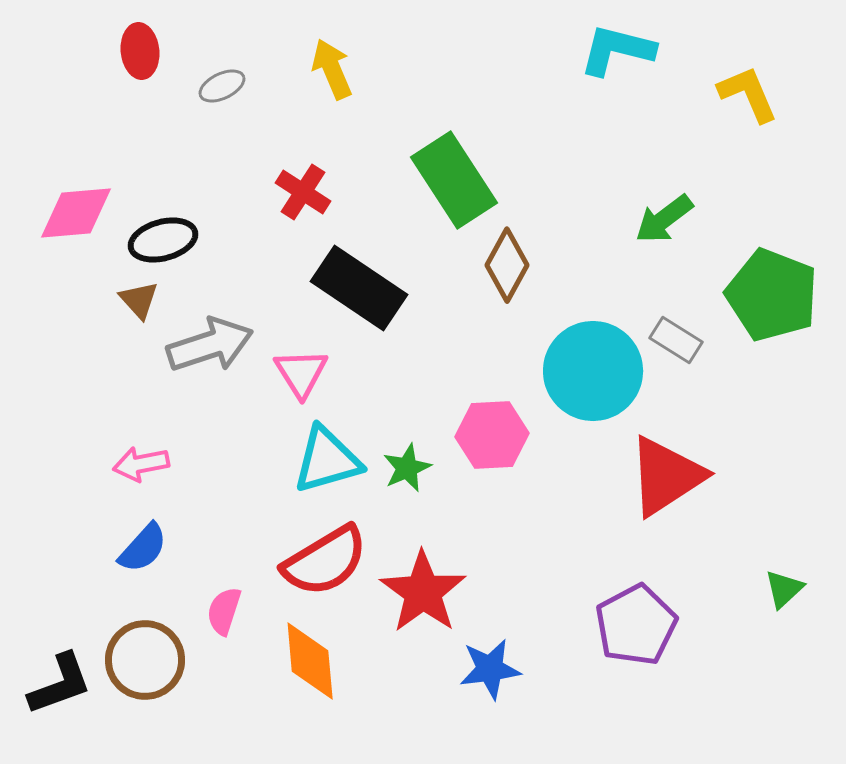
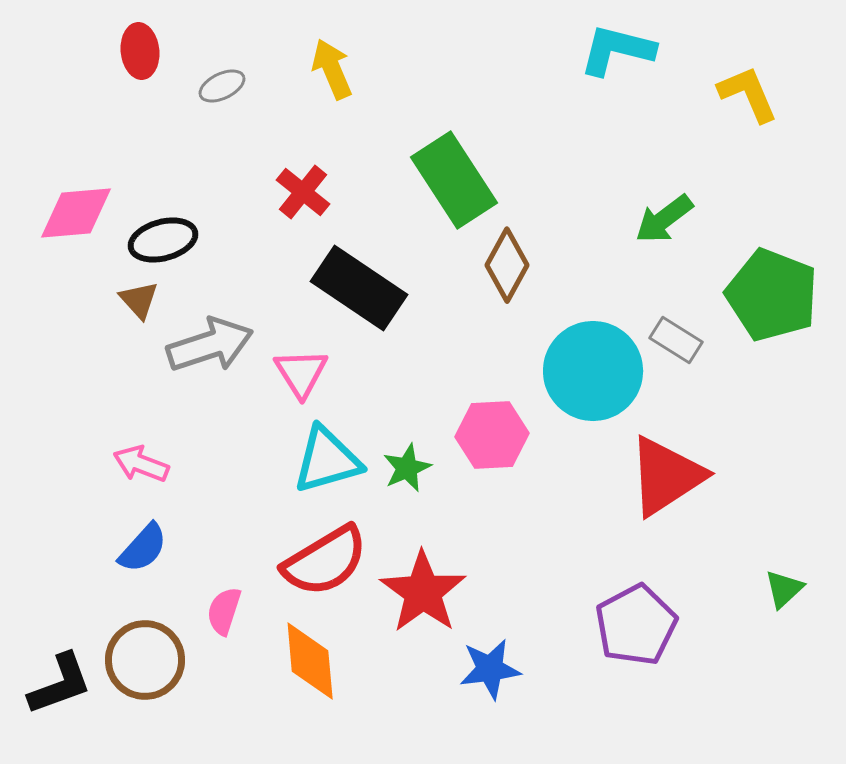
red cross: rotated 6 degrees clockwise
pink arrow: rotated 32 degrees clockwise
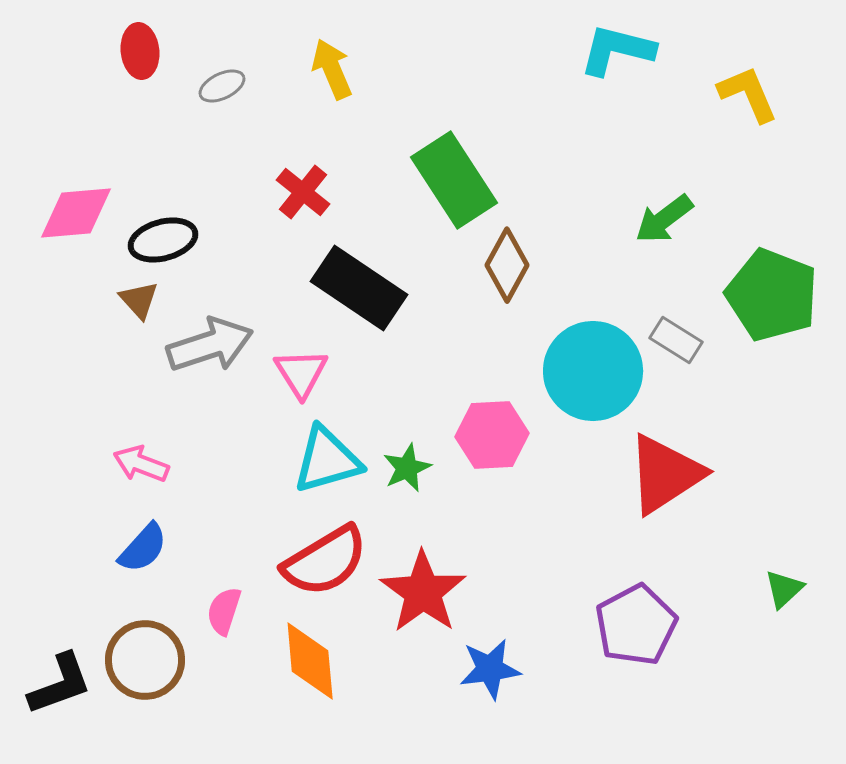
red triangle: moved 1 px left, 2 px up
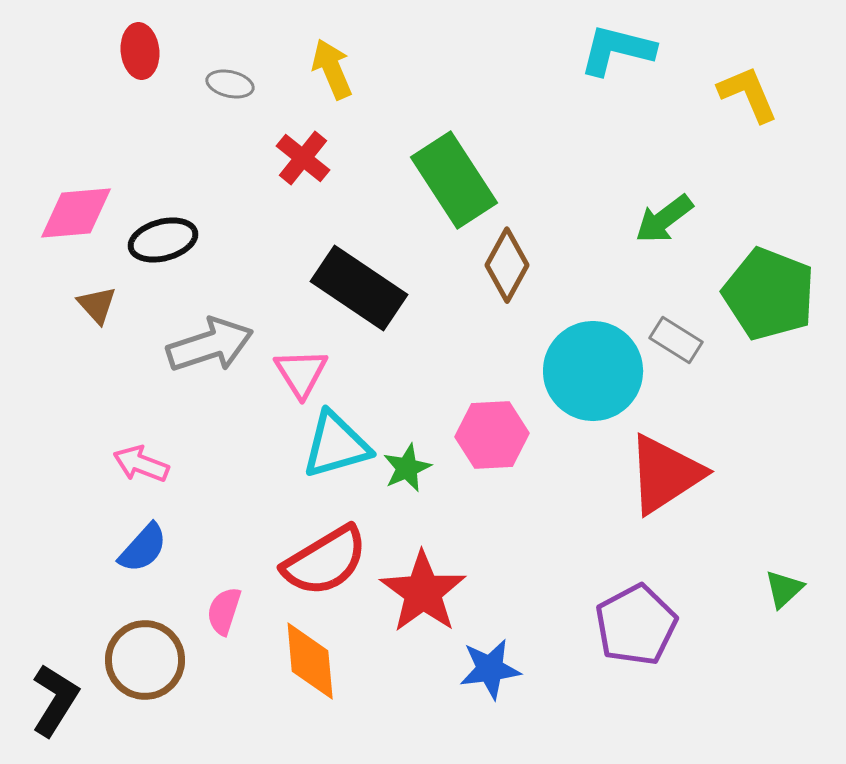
gray ellipse: moved 8 px right, 2 px up; rotated 39 degrees clockwise
red cross: moved 34 px up
green pentagon: moved 3 px left, 1 px up
brown triangle: moved 42 px left, 5 px down
cyan triangle: moved 9 px right, 15 px up
black L-shape: moved 5 px left, 16 px down; rotated 38 degrees counterclockwise
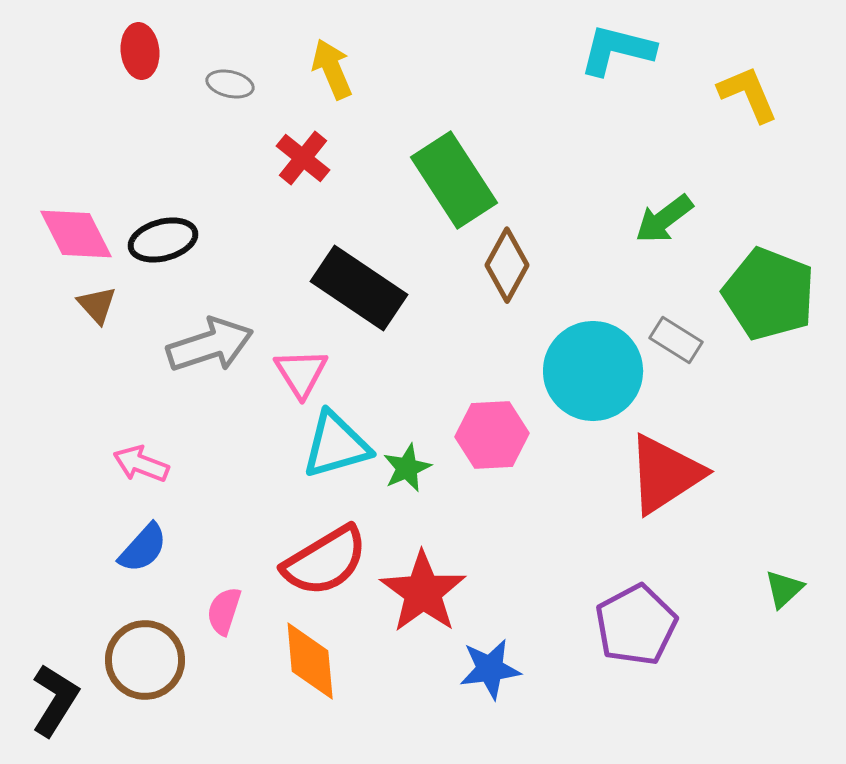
pink diamond: moved 21 px down; rotated 68 degrees clockwise
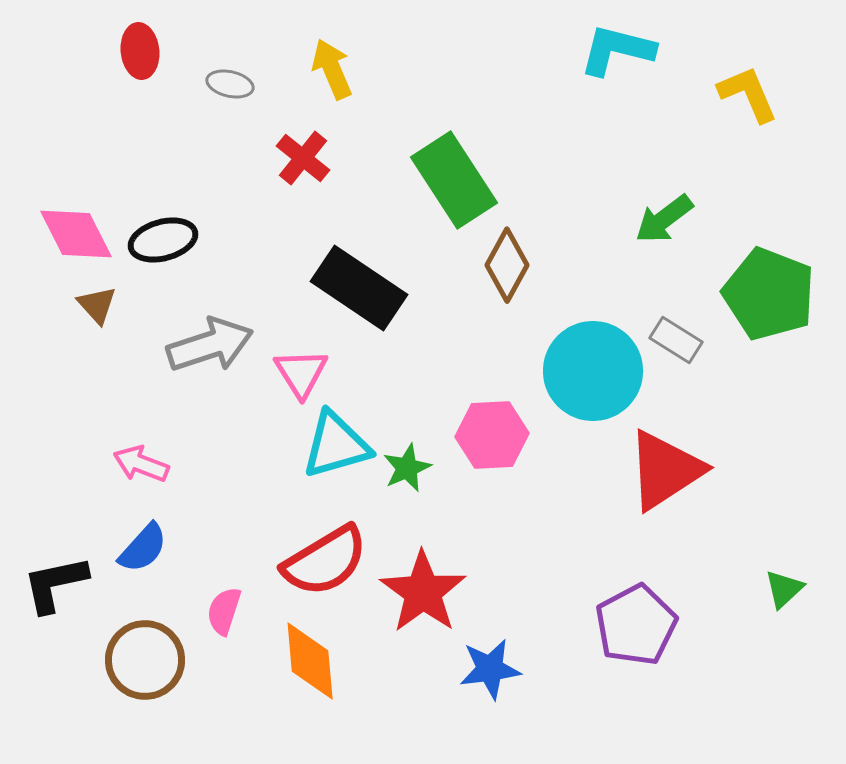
red triangle: moved 4 px up
black L-shape: moved 116 px up; rotated 134 degrees counterclockwise
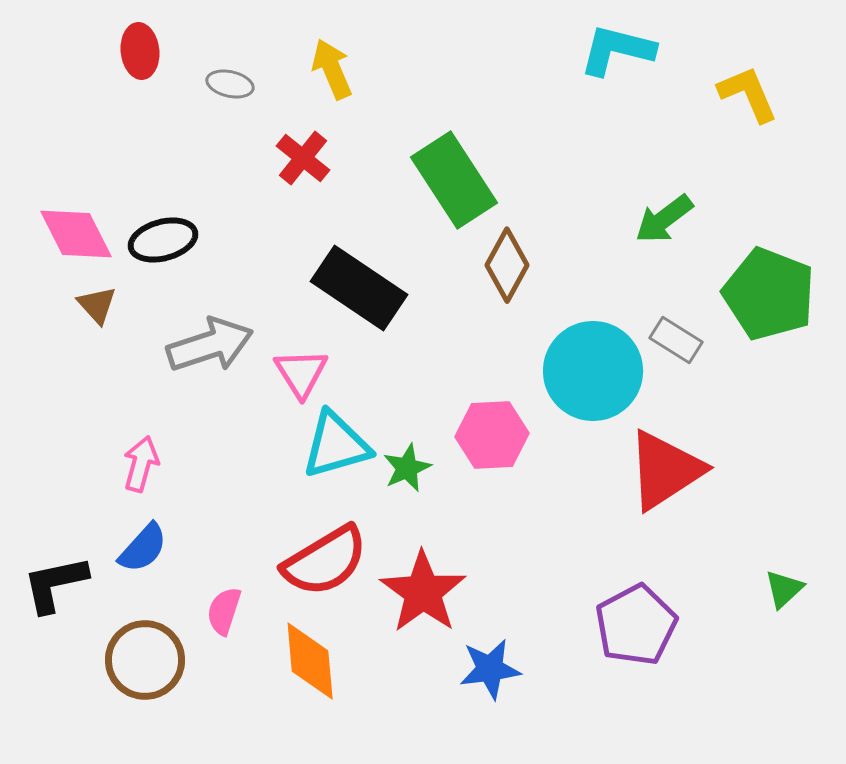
pink arrow: rotated 84 degrees clockwise
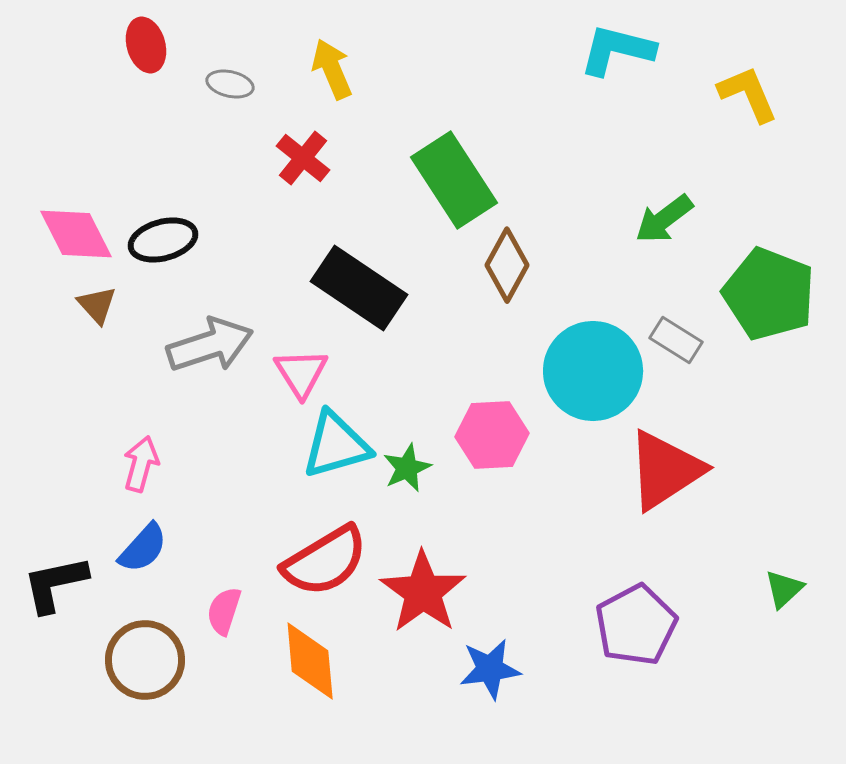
red ellipse: moved 6 px right, 6 px up; rotated 10 degrees counterclockwise
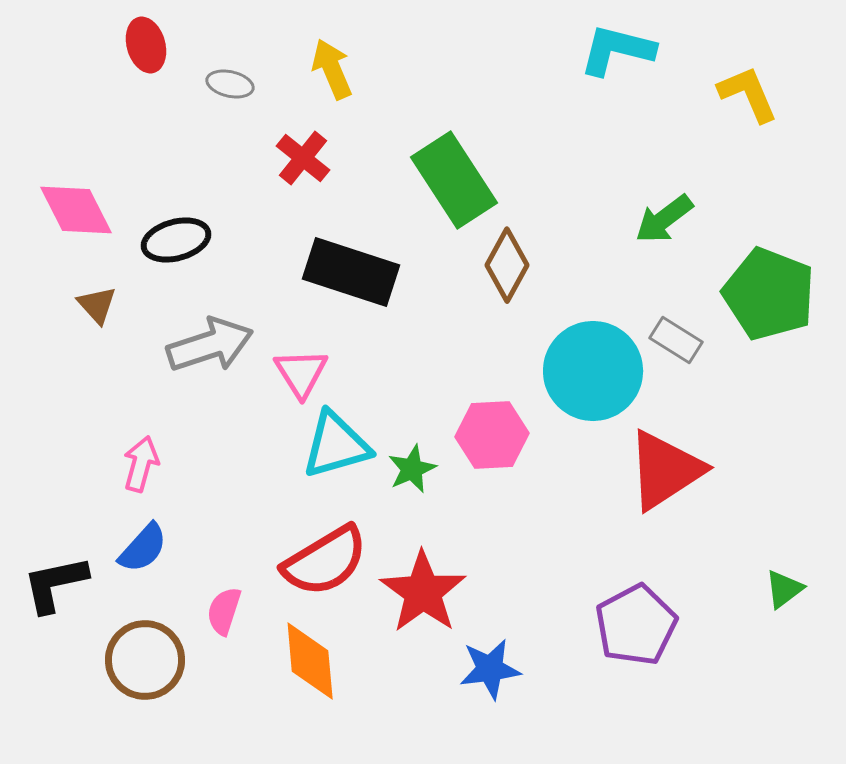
pink diamond: moved 24 px up
black ellipse: moved 13 px right
black rectangle: moved 8 px left, 16 px up; rotated 16 degrees counterclockwise
green star: moved 5 px right, 1 px down
green triangle: rotated 6 degrees clockwise
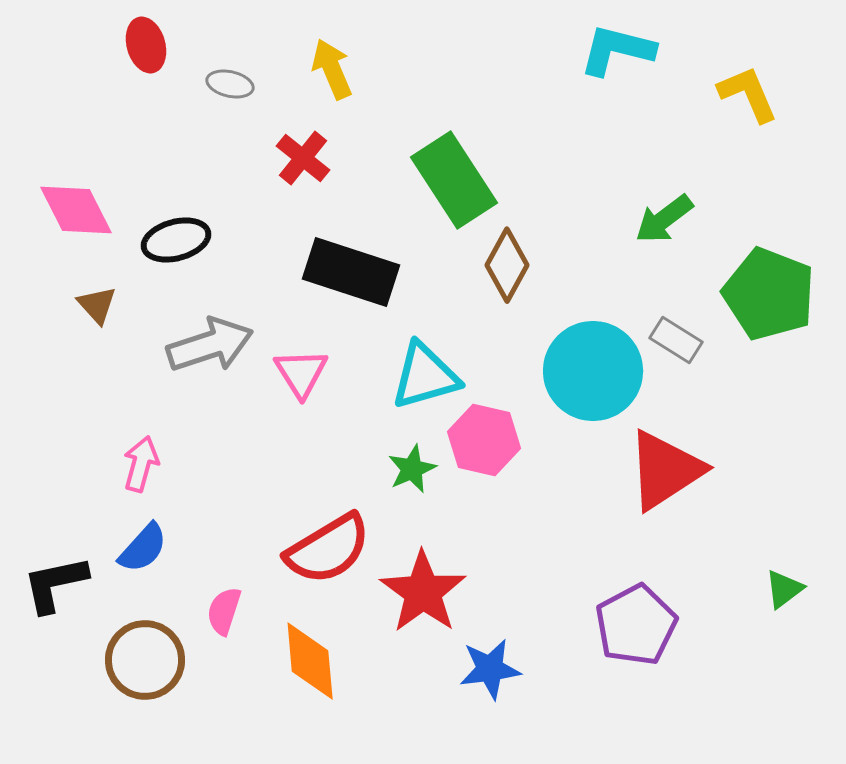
pink hexagon: moved 8 px left, 5 px down; rotated 16 degrees clockwise
cyan triangle: moved 89 px right, 69 px up
red semicircle: moved 3 px right, 12 px up
